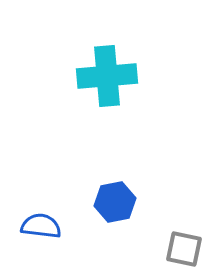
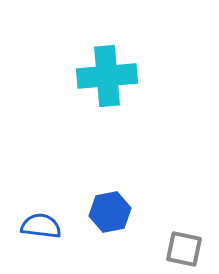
blue hexagon: moved 5 px left, 10 px down
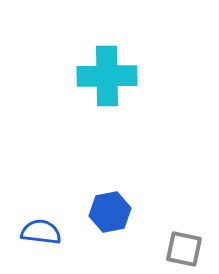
cyan cross: rotated 4 degrees clockwise
blue semicircle: moved 6 px down
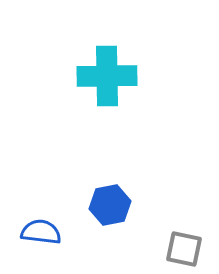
blue hexagon: moved 7 px up
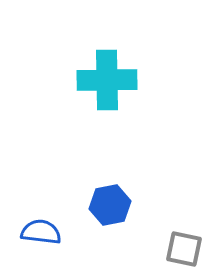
cyan cross: moved 4 px down
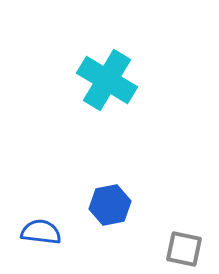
cyan cross: rotated 32 degrees clockwise
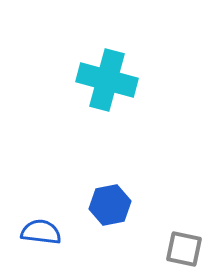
cyan cross: rotated 16 degrees counterclockwise
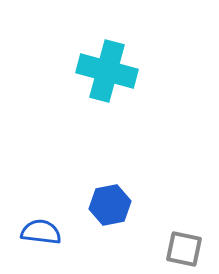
cyan cross: moved 9 px up
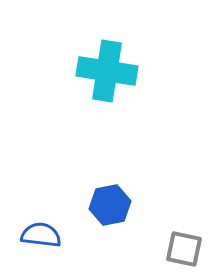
cyan cross: rotated 6 degrees counterclockwise
blue semicircle: moved 3 px down
